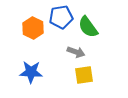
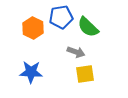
green semicircle: rotated 10 degrees counterclockwise
yellow square: moved 1 px right, 1 px up
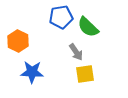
orange hexagon: moved 15 px left, 13 px down
gray arrow: rotated 36 degrees clockwise
blue star: moved 1 px right
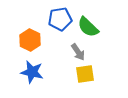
blue pentagon: moved 1 px left, 2 px down
orange hexagon: moved 12 px right, 1 px up
gray arrow: moved 2 px right
blue star: rotated 10 degrees clockwise
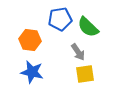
orange hexagon: rotated 20 degrees counterclockwise
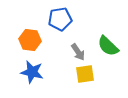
green semicircle: moved 20 px right, 19 px down
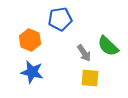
orange hexagon: rotated 15 degrees clockwise
gray arrow: moved 6 px right, 1 px down
yellow square: moved 5 px right, 4 px down; rotated 12 degrees clockwise
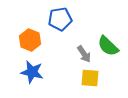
gray arrow: moved 1 px down
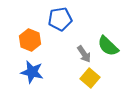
yellow square: rotated 36 degrees clockwise
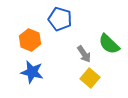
blue pentagon: rotated 25 degrees clockwise
green semicircle: moved 1 px right, 2 px up
